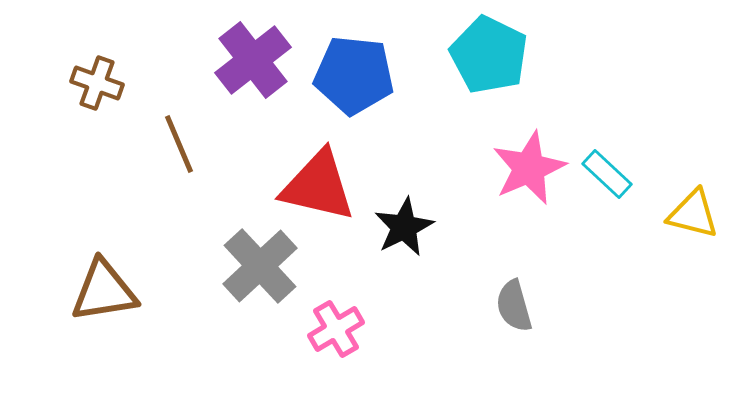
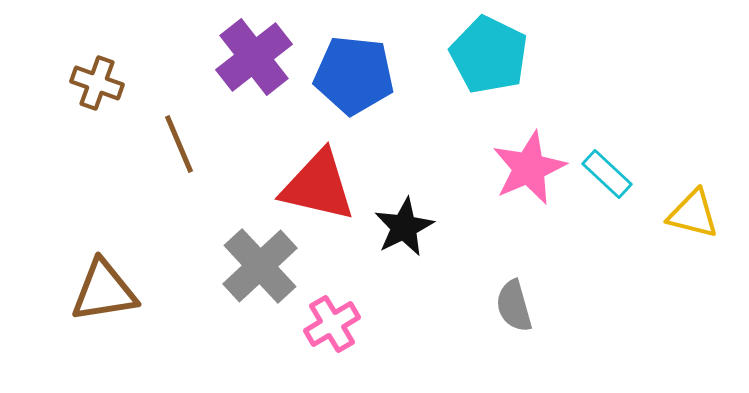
purple cross: moved 1 px right, 3 px up
pink cross: moved 4 px left, 5 px up
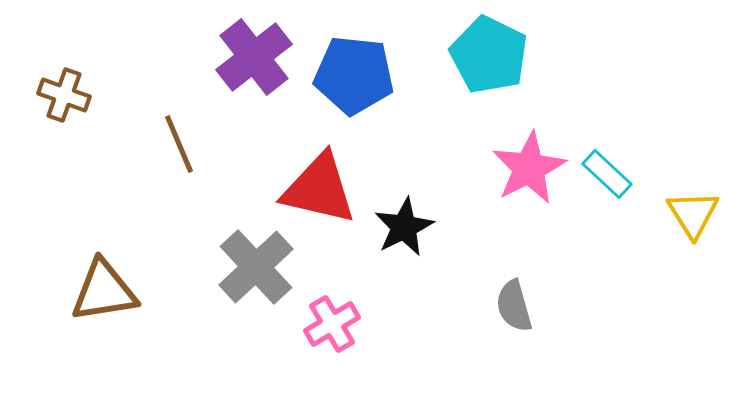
brown cross: moved 33 px left, 12 px down
pink star: rotated 4 degrees counterclockwise
red triangle: moved 1 px right, 3 px down
yellow triangle: rotated 44 degrees clockwise
gray cross: moved 4 px left, 1 px down
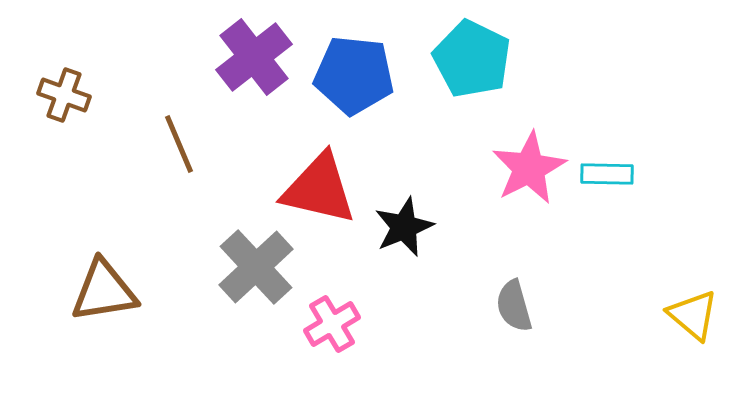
cyan pentagon: moved 17 px left, 4 px down
cyan rectangle: rotated 42 degrees counterclockwise
yellow triangle: moved 101 px down; rotated 18 degrees counterclockwise
black star: rotated 4 degrees clockwise
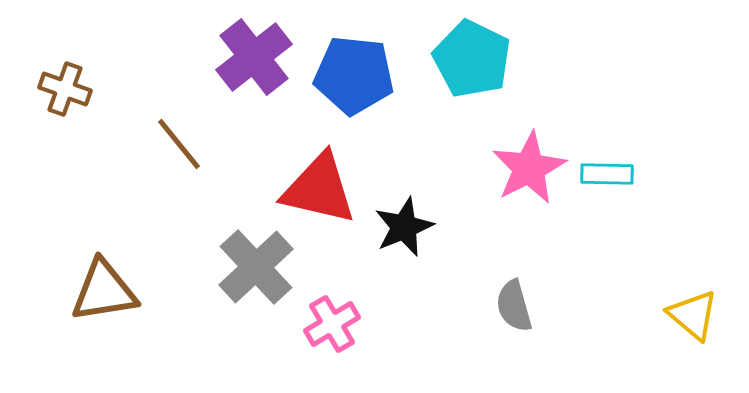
brown cross: moved 1 px right, 6 px up
brown line: rotated 16 degrees counterclockwise
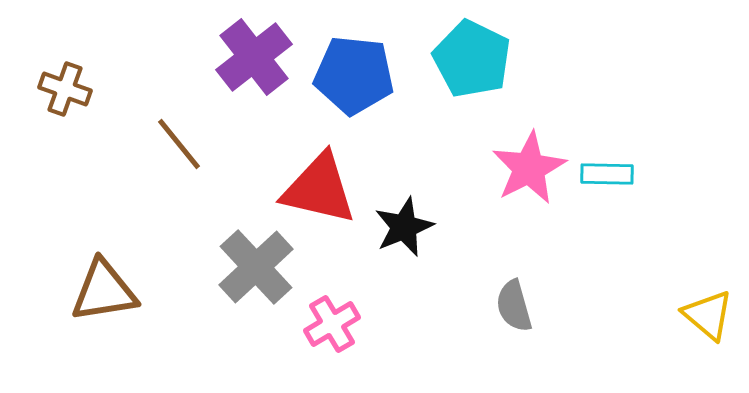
yellow triangle: moved 15 px right
